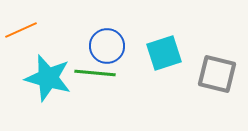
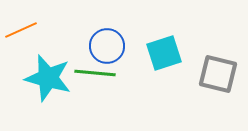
gray square: moved 1 px right
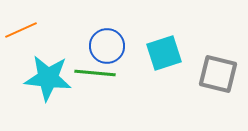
cyan star: rotated 9 degrees counterclockwise
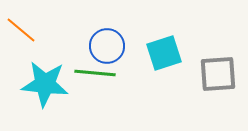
orange line: rotated 64 degrees clockwise
gray square: rotated 18 degrees counterclockwise
cyan star: moved 3 px left, 6 px down
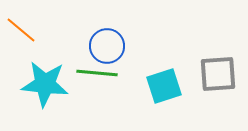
cyan square: moved 33 px down
green line: moved 2 px right
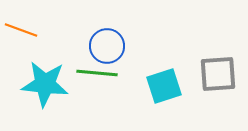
orange line: rotated 20 degrees counterclockwise
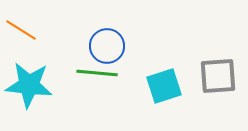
orange line: rotated 12 degrees clockwise
gray square: moved 2 px down
cyan star: moved 16 px left, 1 px down
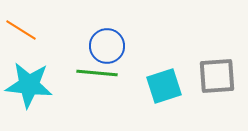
gray square: moved 1 px left
